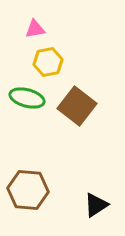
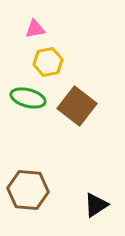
green ellipse: moved 1 px right
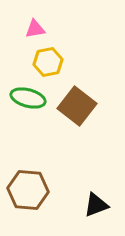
black triangle: rotated 12 degrees clockwise
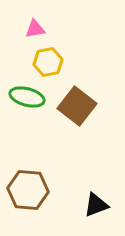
green ellipse: moved 1 px left, 1 px up
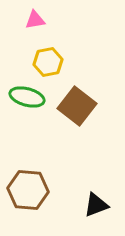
pink triangle: moved 9 px up
